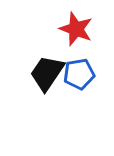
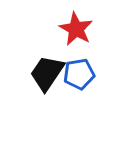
red star: rotated 8 degrees clockwise
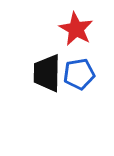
black trapezoid: rotated 33 degrees counterclockwise
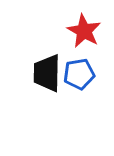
red star: moved 8 px right, 2 px down
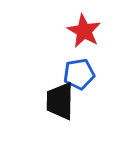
black trapezoid: moved 13 px right, 28 px down
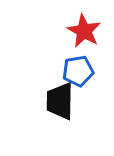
blue pentagon: moved 1 px left, 3 px up
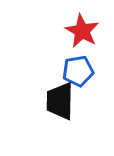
red star: moved 2 px left
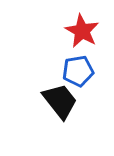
black trapezoid: rotated 141 degrees clockwise
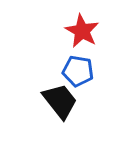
blue pentagon: rotated 20 degrees clockwise
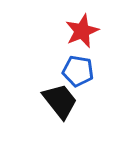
red star: rotated 20 degrees clockwise
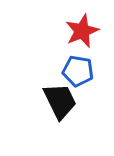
black trapezoid: rotated 12 degrees clockwise
